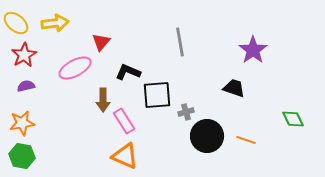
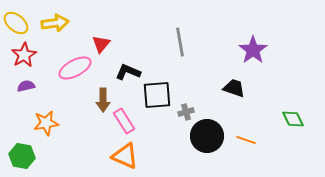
red triangle: moved 2 px down
orange star: moved 24 px right
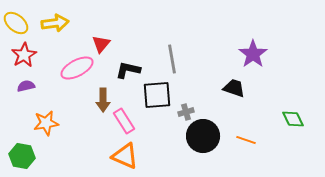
gray line: moved 8 px left, 17 px down
purple star: moved 4 px down
pink ellipse: moved 2 px right
black L-shape: moved 2 px up; rotated 10 degrees counterclockwise
black circle: moved 4 px left
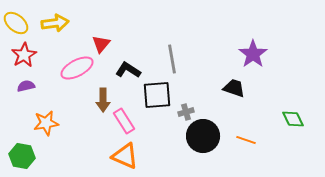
black L-shape: rotated 20 degrees clockwise
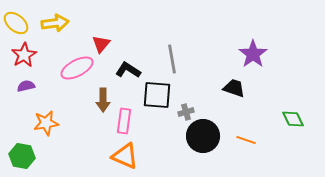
black square: rotated 8 degrees clockwise
pink rectangle: rotated 40 degrees clockwise
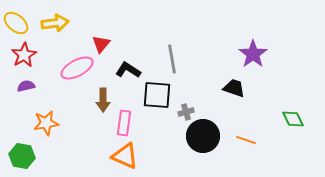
pink rectangle: moved 2 px down
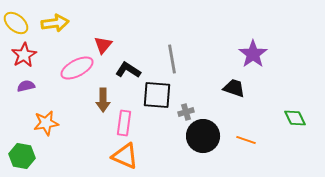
red triangle: moved 2 px right, 1 px down
green diamond: moved 2 px right, 1 px up
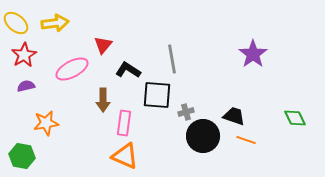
pink ellipse: moved 5 px left, 1 px down
black trapezoid: moved 28 px down
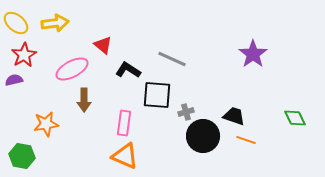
red triangle: rotated 30 degrees counterclockwise
gray line: rotated 56 degrees counterclockwise
purple semicircle: moved 12 px left, 6 px up
brown arrow: moved 19 px left
orange star: moved 1 px down
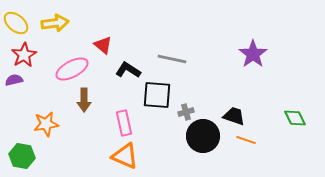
gray line: rotated 12 degrees counterclockwise
pink rectangle: rotated 20 degrees counterclockwise
